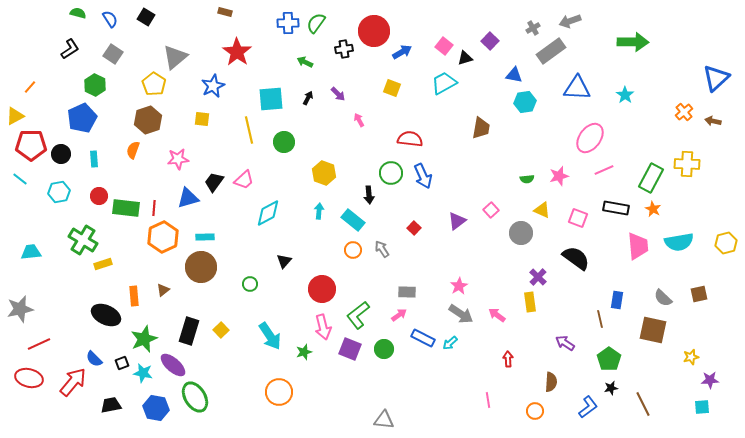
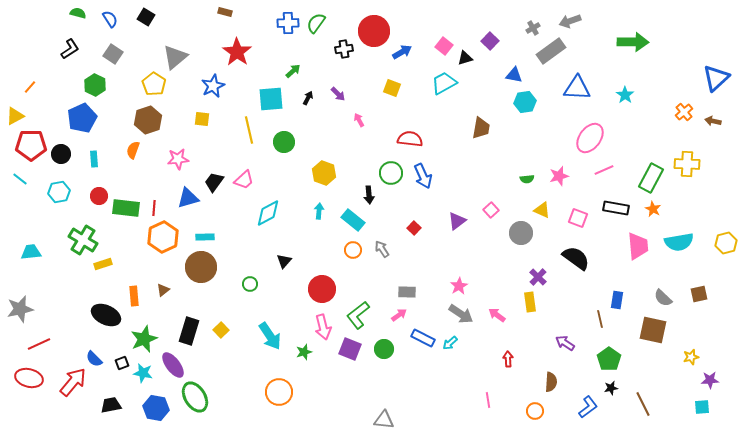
green arrow at (305, 62): moved 12 px left, 9 px down; rotated 112 degrees clockwise
purple ellipse at (173, 365): rotated 12 degrees clockwise
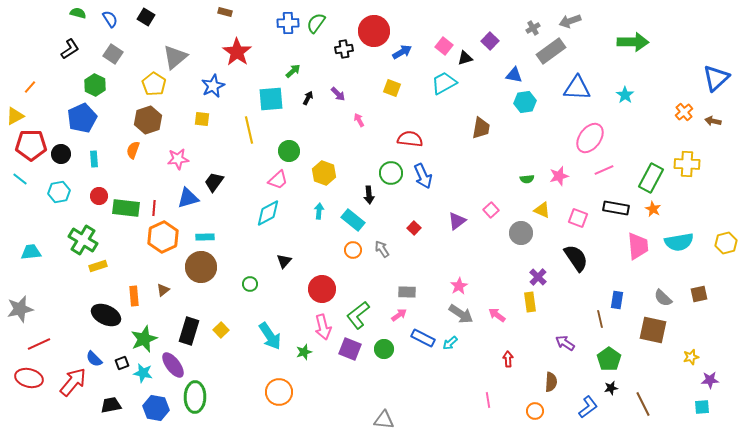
green circle at (284, 142): moved 5 px right, 9 px down
pink trapezoid at (244, 180): moved 34 px right
black semicircle at (576, 258): rotated 20 degrees clockwise
yellow rectangle at (103, 264): moved 5 px left, 2 px down
green ellipse at (195, 397): rotated 32 degrees clockwise
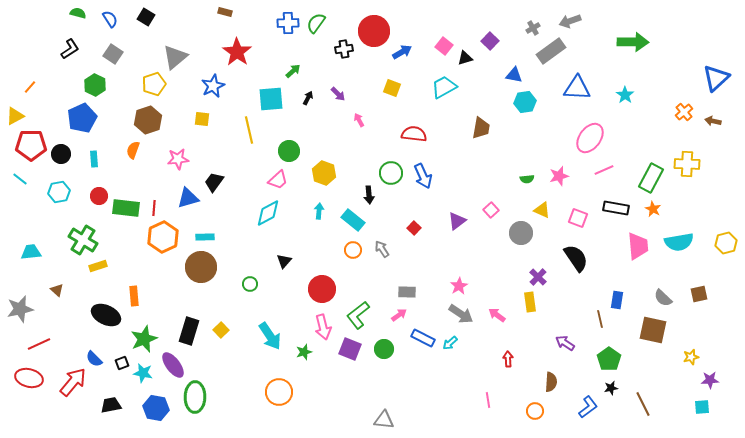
cyan trapezoid at (444, 83): moved 4 px down
yellow pentagon at (154, 84): rotated 20 degrees clockwise
red semicircle at (410, 139): moved 4 px right, 5 px up
brown triangle at (163, 290): moved 106 px left; rotated 40 degrees counterclockwise
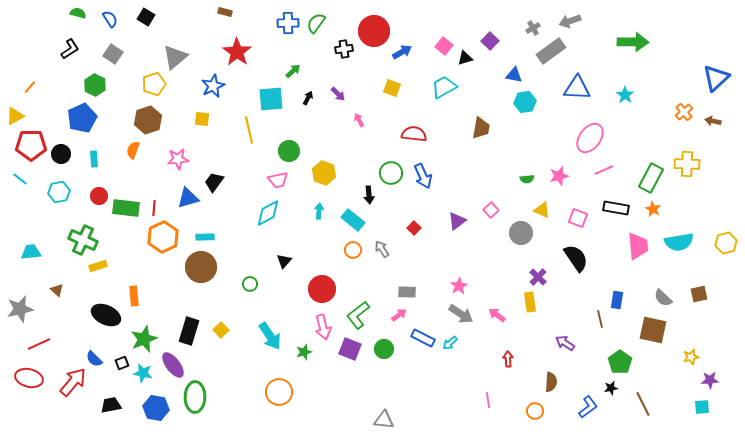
pink trapezoid at (278, 180): rotated 30 degrees clockwise
green cross at (83, 240): rotated 8 degrees counterclockwise
green pentagon at (609, 359): moved 11 px right, 3 px down
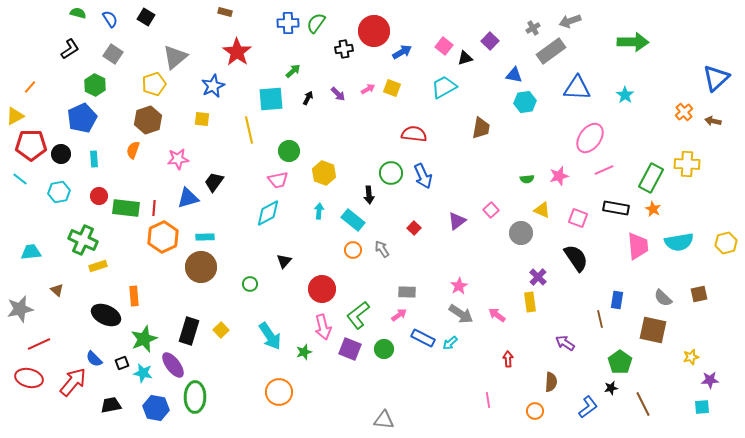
pink arrow at (359, 120): moved 9 px right, 31 px up; rotated 88 degrees clockwise
